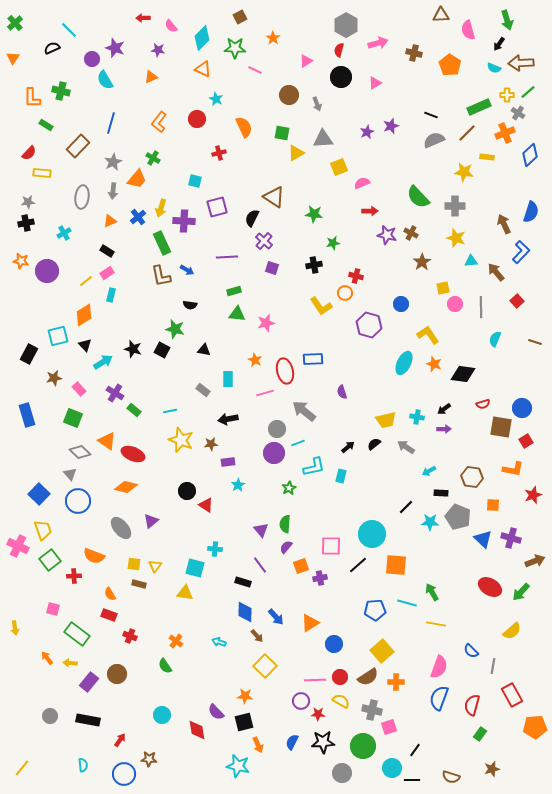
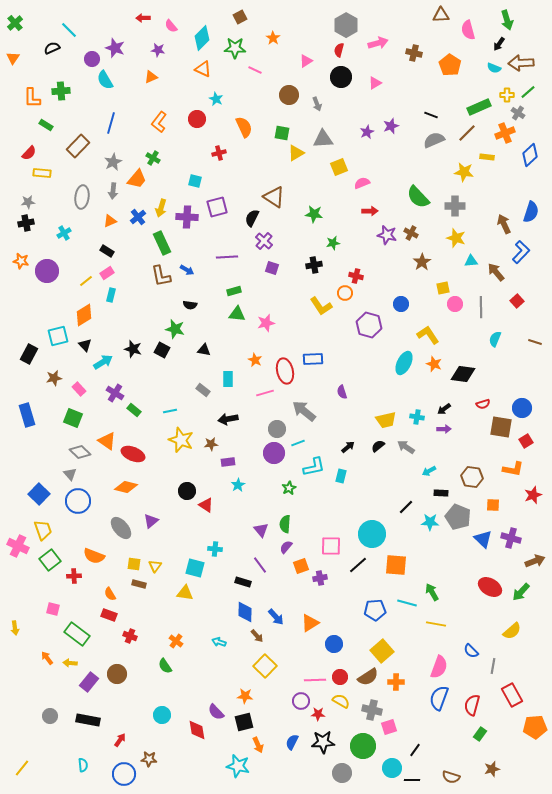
green cross at (61, 91): rotated 18 degrees counterclockwise
purple cross at (184, 221): moved 3 px right, 4 px up
black semicircle at (374, 444): moved 4 px right, 2 px down
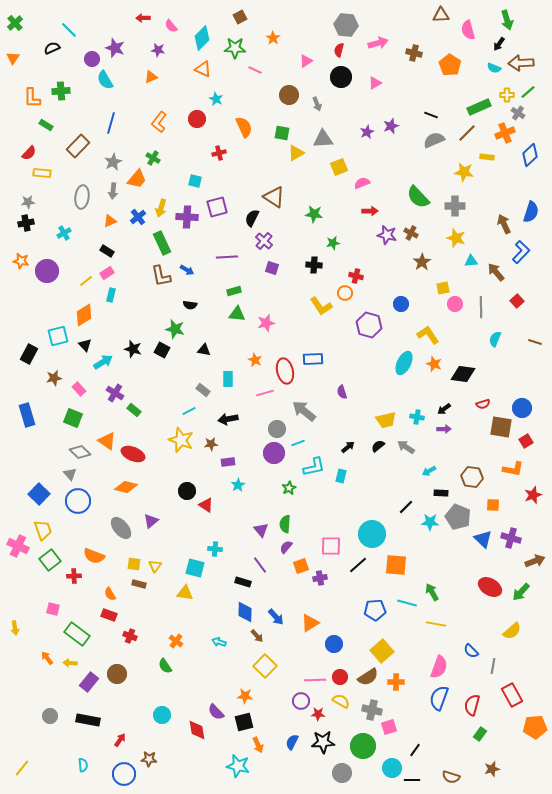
gray hexagon at (346, 25): rotated 25 degrees counterclockwise
black cross at (314, 265): rotated 14 degrees clockwise
cyan line at (170, 411): moved 19 px right; rotated 16 degrees counterclockwise
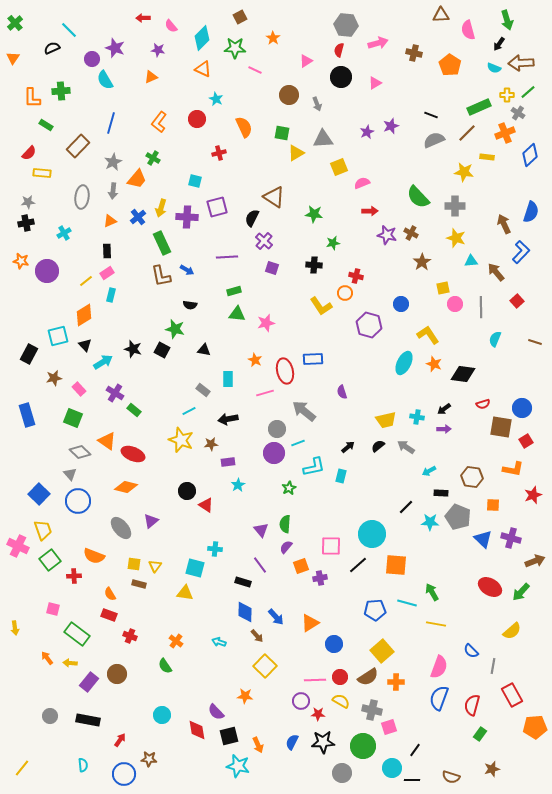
black rectangle at (107, 251): rotated 56 degrees clockwise
black square at (244, 722): moved 15 px left, 14 px down
